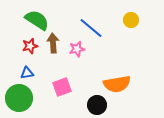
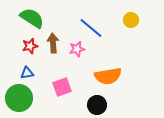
green semicircle: moved 5 px left, 2 px up
orange semicircle: moved 9 px left, 8 px up
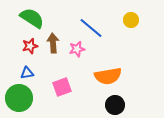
black circle: moved 18 px right
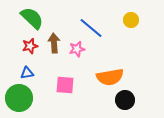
green semicircle: rotated 10 degrees clockwise
brown arrow: moved 1 px right
orange semicircle: moved 2 px right, 1 px down
pink square: moved 3 px right, 2 px up; rotated 24 degrees clockwise
black circle: moved 10 px right, 5 px up
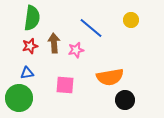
green semicircle: rotated 55 degrees clockwise
pink star: moved 1 px left, 1 px down
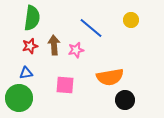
brown arrow: moved 2 px down
blue triangle: moved 1 px left
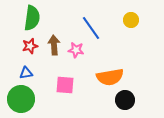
blue line: rotated 15 degrees clockwise
pink star: rotated 21 degrees clockwise
green circle: moved 2 px right, 1 px down
